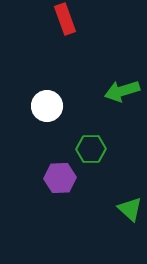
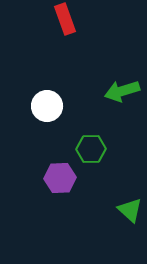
green triangle: moved 1 px down
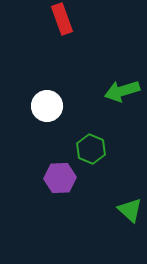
red rectangle: moved 3 px left
green hexagon: rotated 24 degrees clockwise
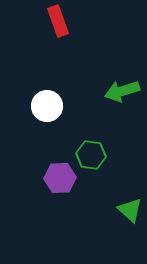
red rectangle: moved 4 px left, 2 px down
green hexagon: moved 6 px down; rotated 16 degrees counterclockwise
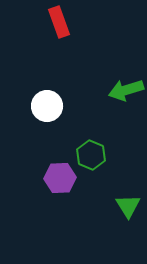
red rectangle: moved 1 px right, 1 px down
green arrow: moved 4 px right, 1 px up
green hexagon: rotated 16 degrees clockwise
green triangle: moved 2 px left, 4 px up; rotated 16 degrees clockwise
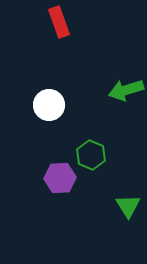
white circle: moved 2 px right, 1 px up
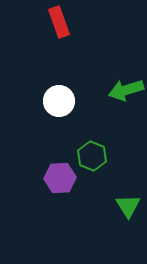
white circle: moved 10 px right, 4 px up
green hexagon: moved 1 px right, 1 px down
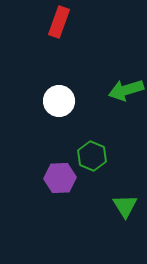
red rectangle: rotated 40 degrees clockwise
green triangle: moved 3 px left
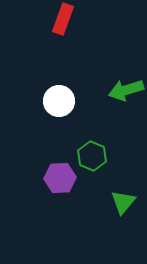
red rectangle: moved 4 px right, 3 px up
green triangle: moved 2 px left, 4 px up; rotated 12 degrees clockwise
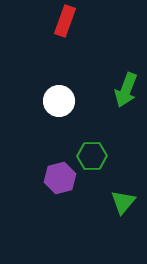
red rectangle: moved 2 px right, 2 px down
green arrow: rotated 52 degrees counterclockwise
green hexagon: rotated 24 degrees counterclockwise
purple hexagon: rotated 12 degrees counterclockwise
